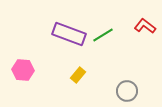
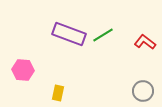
red L-shape: moved 16 px down
yellow rectangle: moved 20 px left, 18 px down; rotated 28 degrees counterclockwise
gray circle: moved 16 px right
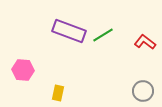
purple rectangle: moved 3 px up
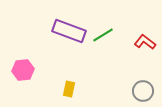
pink hexagon: rotated 10 degrees counterclockwise
yellow rectangle: moved 11 px right, 4 px up
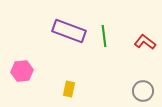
green line: moved 1 px right, 1 px down; rotated 65 degrees counterclockwise
pink hexagon: moved 1 px left, 1 px down
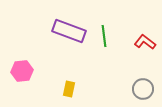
gray circle: moved 2 px up
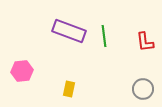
red L-shape: rotated 135 degrees counterclockwise
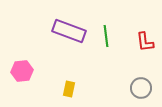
green line: moved 2 px right
gray circle: moved 2 px left, 1 px up
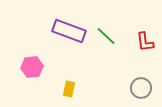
green line: rotated 40 degrees counterclockwise
pink hexagon: moved 10 px right, 4 px up
